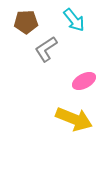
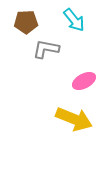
gray L-shape: rotated 44 degrees clockwise
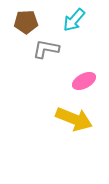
cyan arrow: rotated 80 degrees clockwise
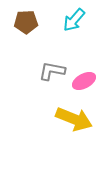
gray L-shape: moved 6 px right, 22 px down
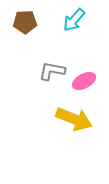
brown pentagon: moved 1 px left
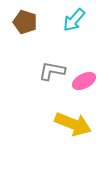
brown pentagon: rotated 20 degrees clockwise
yellow arrow: moved 1 px left, 5 px down
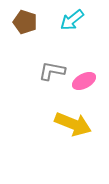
cyan arrow: moved 2 px left; rotated 10 degrees clockwise
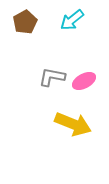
brown pentagon: rotated 25 degrees clockwise
gray L-shape: moved 6 px down
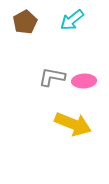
pink ellipse: rotated 25 degrees clockwise
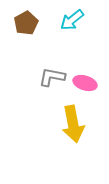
brown pentagon: moved 1 px right, 1 px down
pink ellipse: moved 1 px right, 2 px down; rotated 20 degrees clockwise
yellow arrow: rotated 57 degrees clockwise
